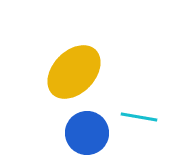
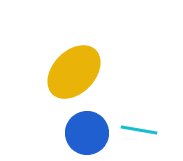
cyan line: moved 13 px down
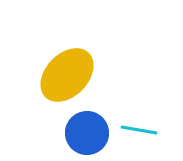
yellow ellipse: moved 7 px left, 3 px down
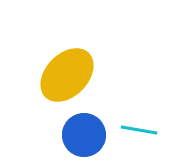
blue circle: moved 3 px left, 2 px down
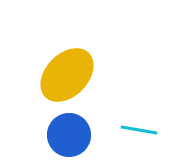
blue circle: moved 15 px left
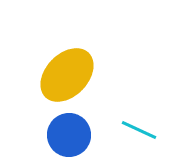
cyan line: rotated 15 degrees clockwise
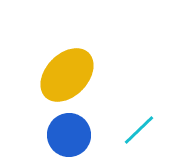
cyan line: rotated 69 degrees counterclockwise
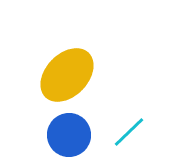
cyan line: moved 10 px left, 2 px down
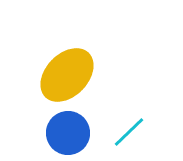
blue circle: moved 1 px left, 2 px up
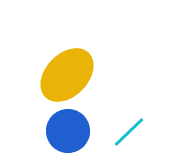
blue circle: moved 2 px up
